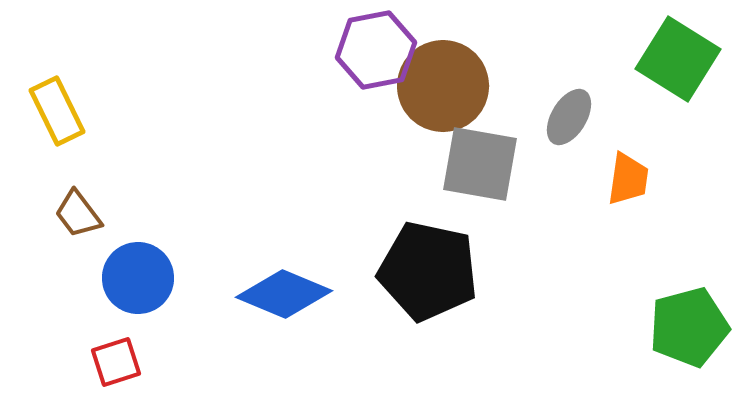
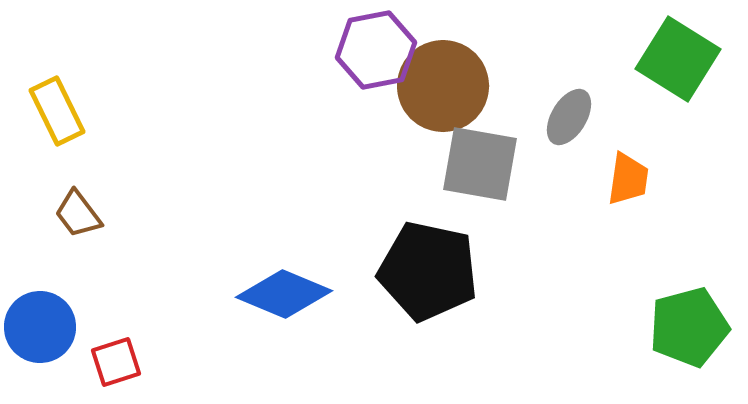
blue circle: moved 98 px left, 49 px down
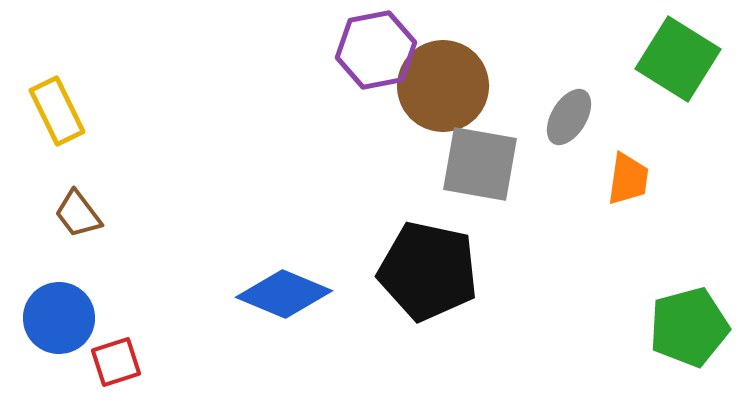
blue circle: moved 19 px right, 9 px up
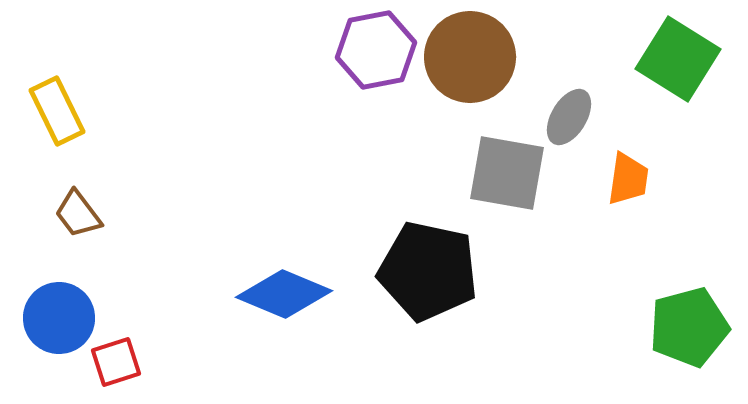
brown circle: moved 27 px right, 29 px up
gray square: moved 27 px right, 9 px down
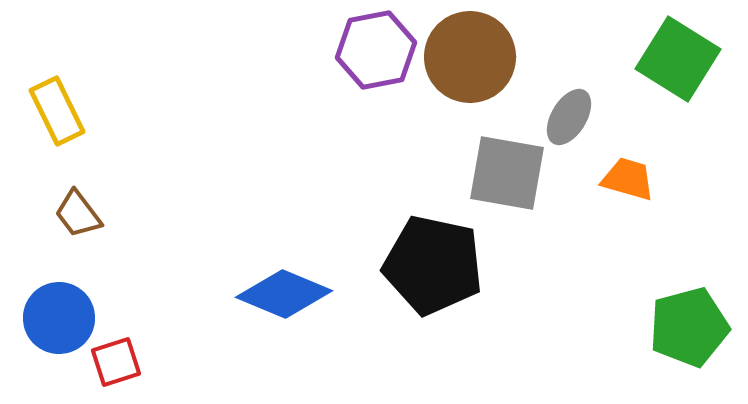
orange trapezoid: rotated 82 degrees counterclockwise
black pentagon: moved 5 px right, 6 px up
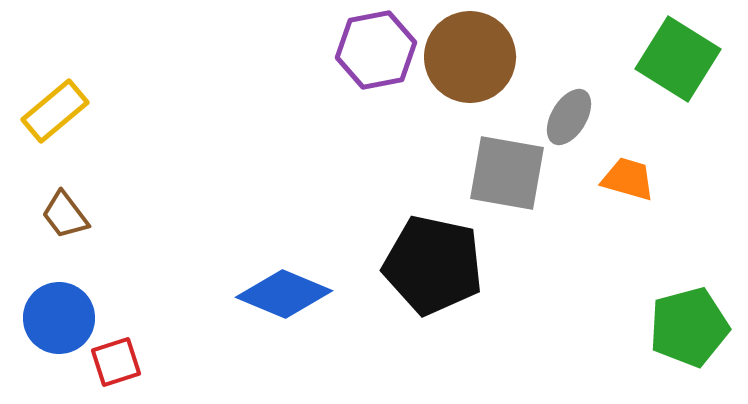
yellow rectangle: moved 2 px left; rotated 76 degrees clockwise
brown trapezoid: moved 13 px left, 1 px down
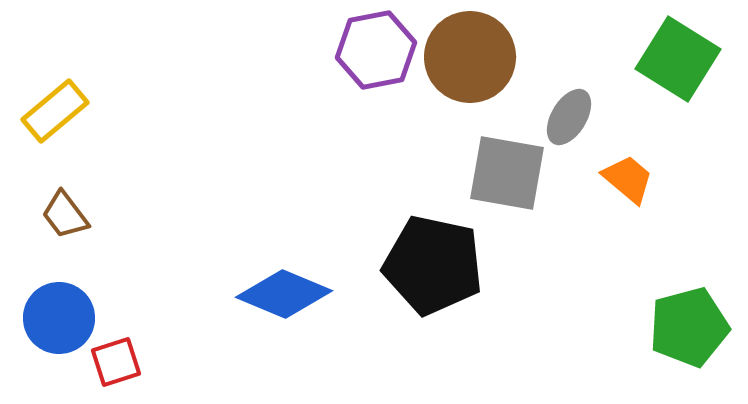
orange trapezoid: rotated 24 degrees clockwise
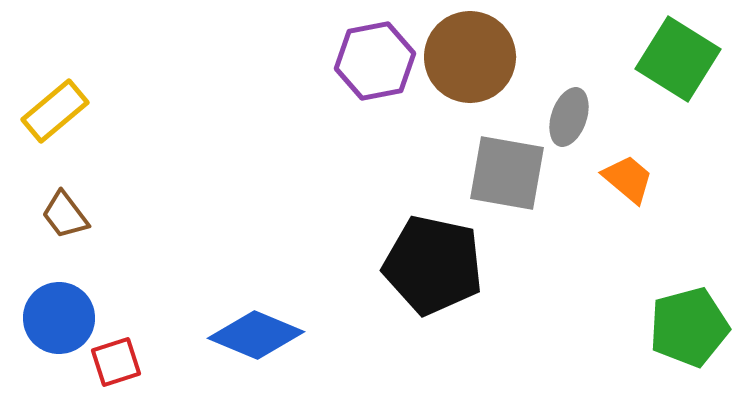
purple hexagon: moved 1 px left, 11 px down
gray ellipse: rotated 12 degrees counterclockwise
blue diamond: moved 28 px left, 41 px down
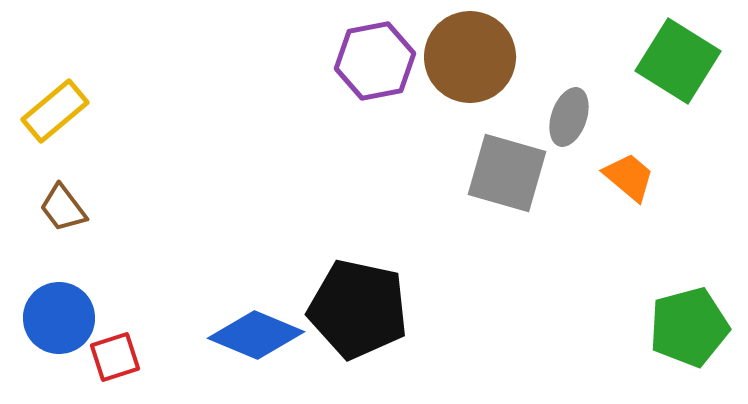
green square: moved 2 px down
gray square: rotated 6 degrees clockwise
orange trapezoid: moved 1 px right, 2 px up
brown trapezoid: moved 2 px left, 7 px up
black pentagon: moved 75 px left, 44 px down
red square: moved 1 px left, 5 px up
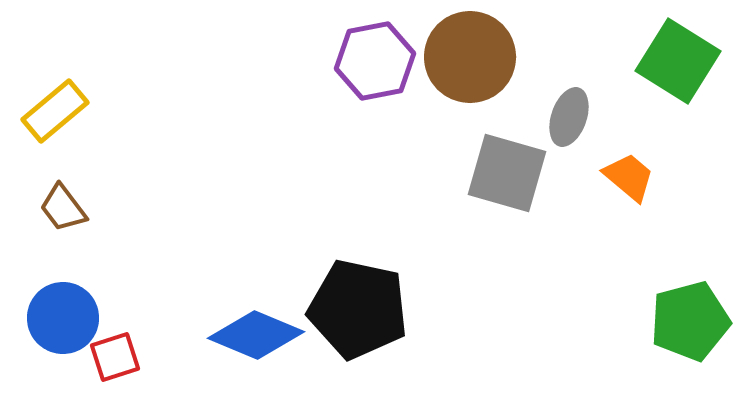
blue circle: moved 4 px right
green pentagon: moved 1 px right, 6 px up
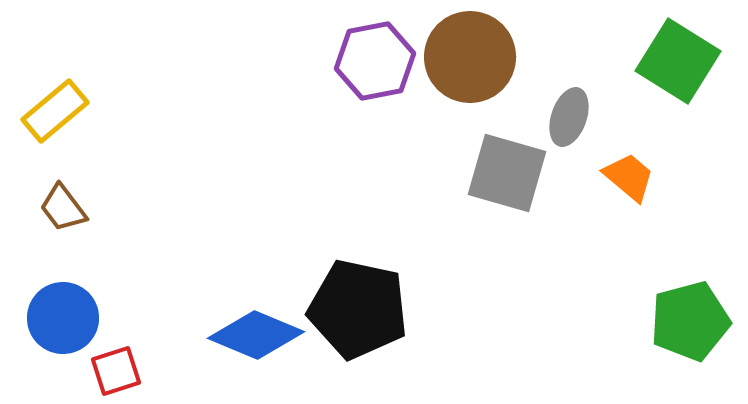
red square: moved 1 px right, 14 px down
